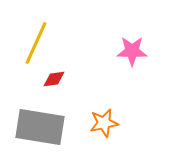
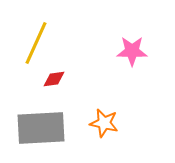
orange star: rotated 24 degrees clockwise
gray rectangle: moved 1 px right, 1 px down; rotated 12 degrees counterclockwise
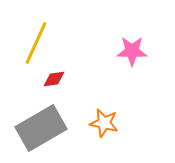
gray rectangle: rotated 27 degrees counterclockwise
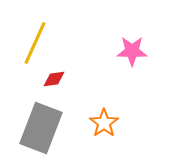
yellow line: moved 1 px left
orange star: rotated 24 degrees clockwise
gray rectangle: rotated 39 degrees counterclockwise
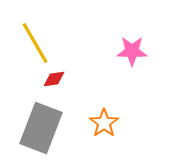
yellow line: rotated 54 degrees counterclockwise
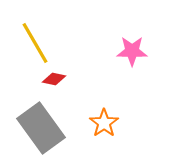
red diamond: rotated 20 degrees clockwise
gray rectangle: rotated 57 degrees counterclockwise
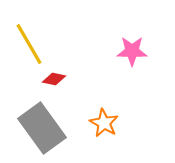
yellow line: moved 6 px left, 1 px down
orange star: rotated 8 degrees counterclockwise
gray rectangle: moved 1 px right
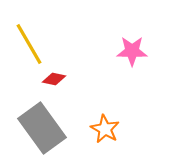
orange star: moved 1 px right, 6 px down
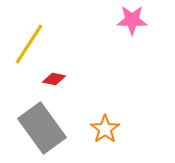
yellow line: rotated 63 degrees clockwise
pink star: moved 31 px up
orange star: rotated 8 degrees clockwise
